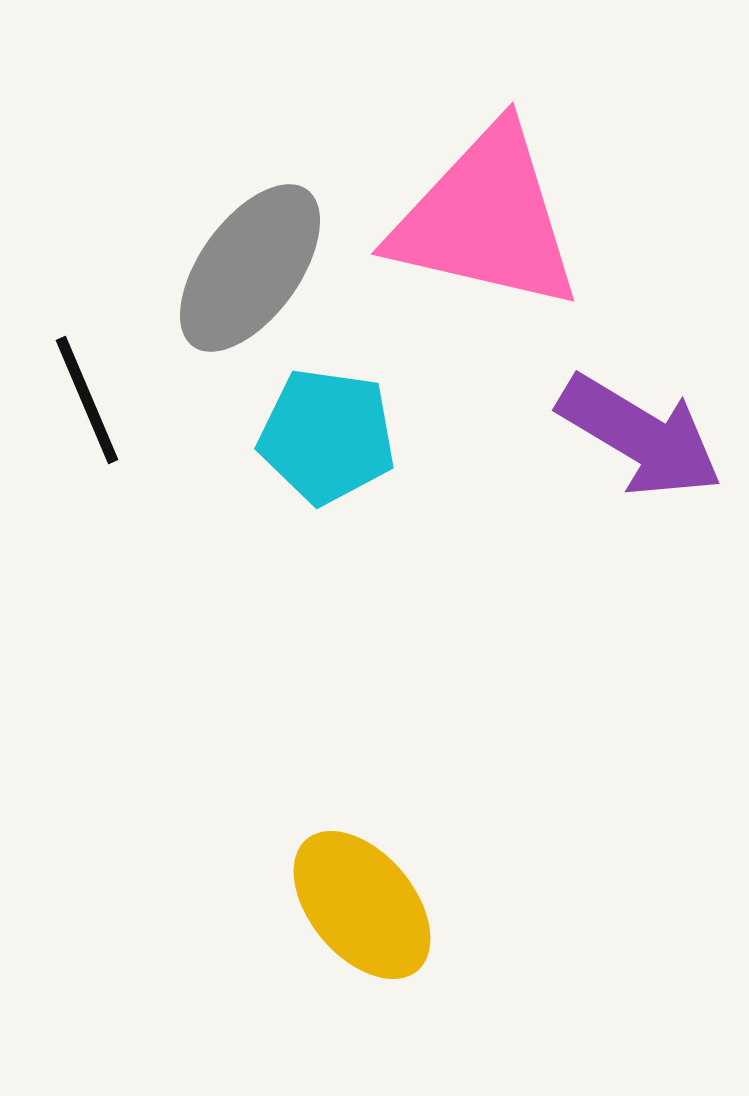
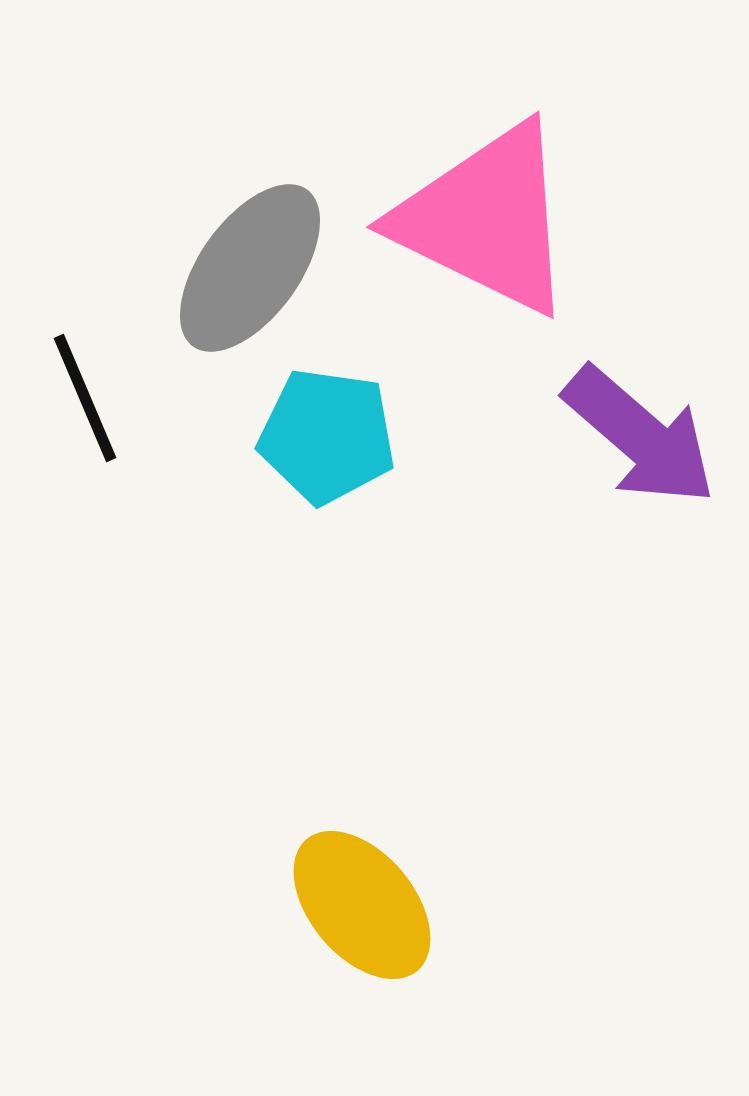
pink triangle: rotated 13 degrees clockwise
black line: moved 2 px left, 2 px up
purple arrow: rotated 10 degrees clockwise
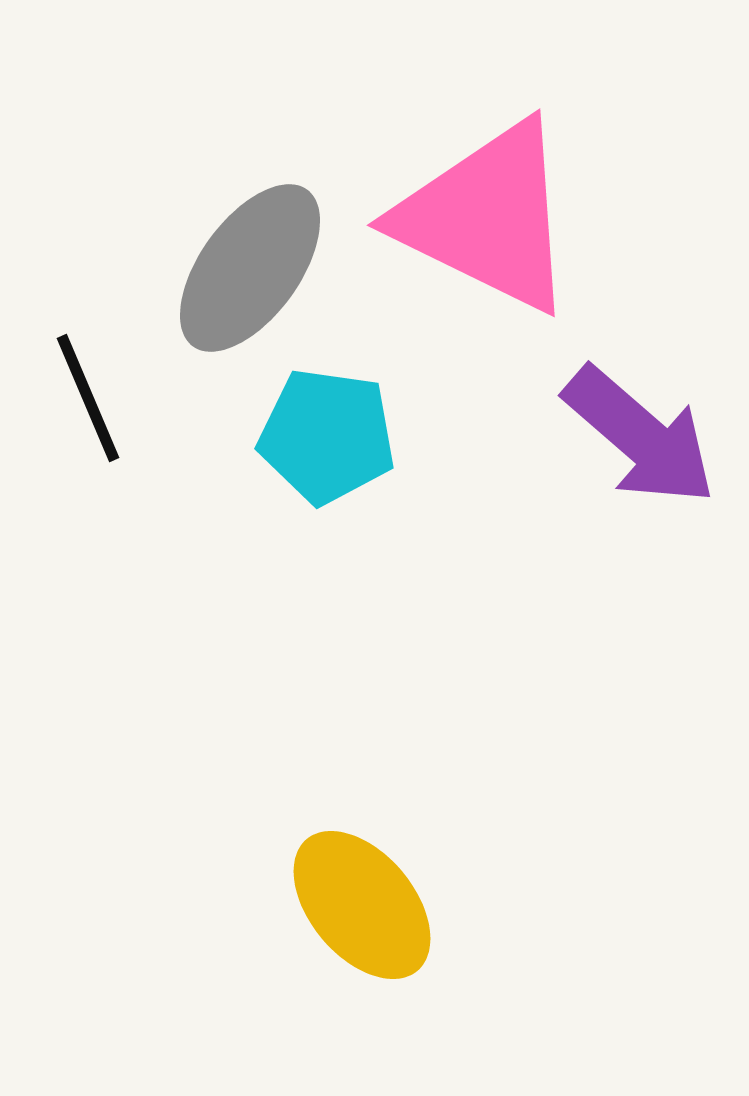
pink triangle: moved 1 px right, 2 px up
black line: moved 3 px right
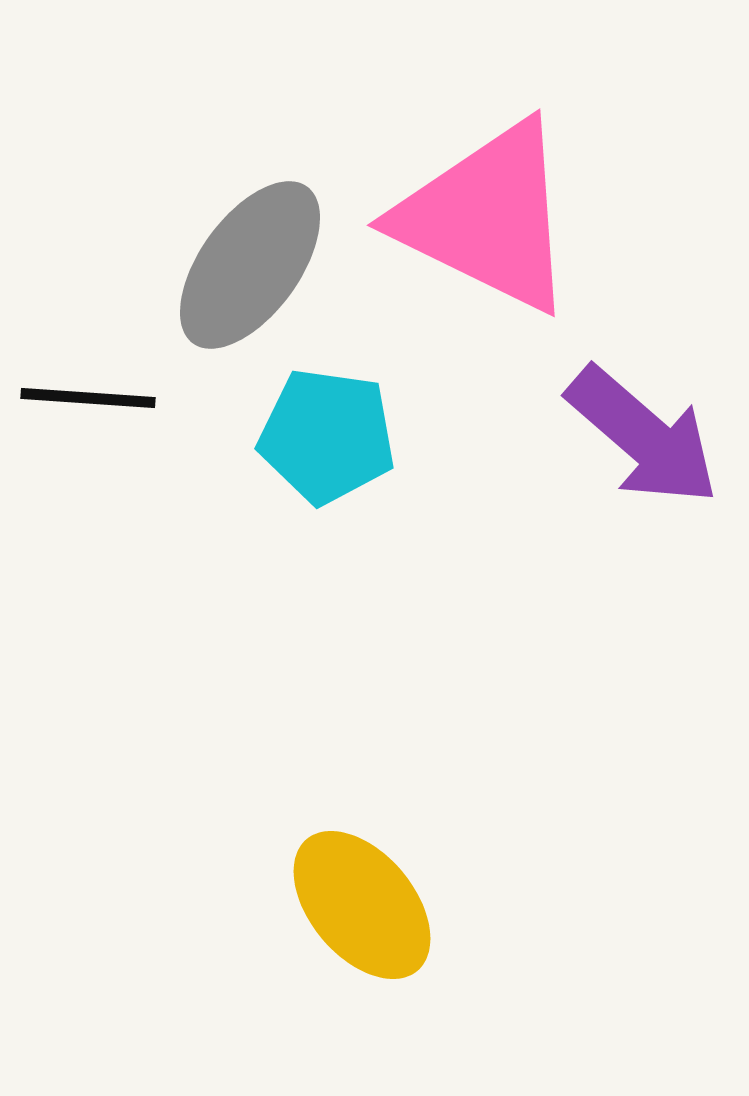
gray ellipse: moved 3 px up
black line: rotated 63 degrees counterclockwise
purple arrow: moved 3 px right
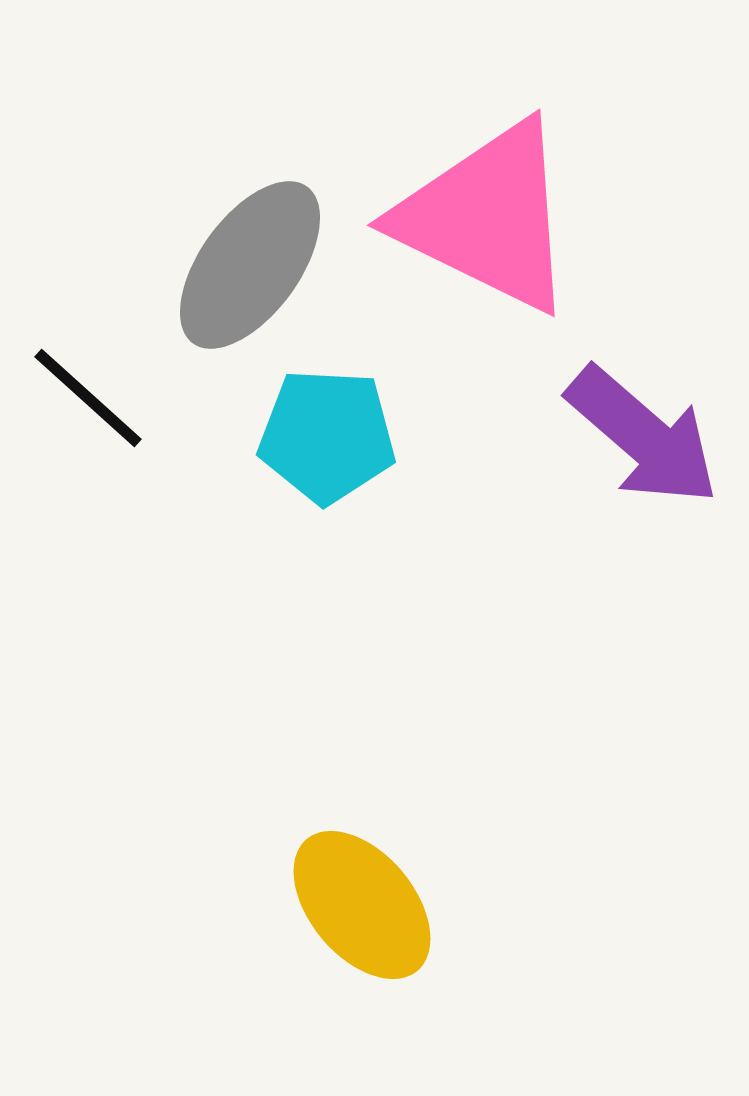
black line: rotated 38 degrees clockwise
cyan pentagon: rotated 5 degrees counterclockwise
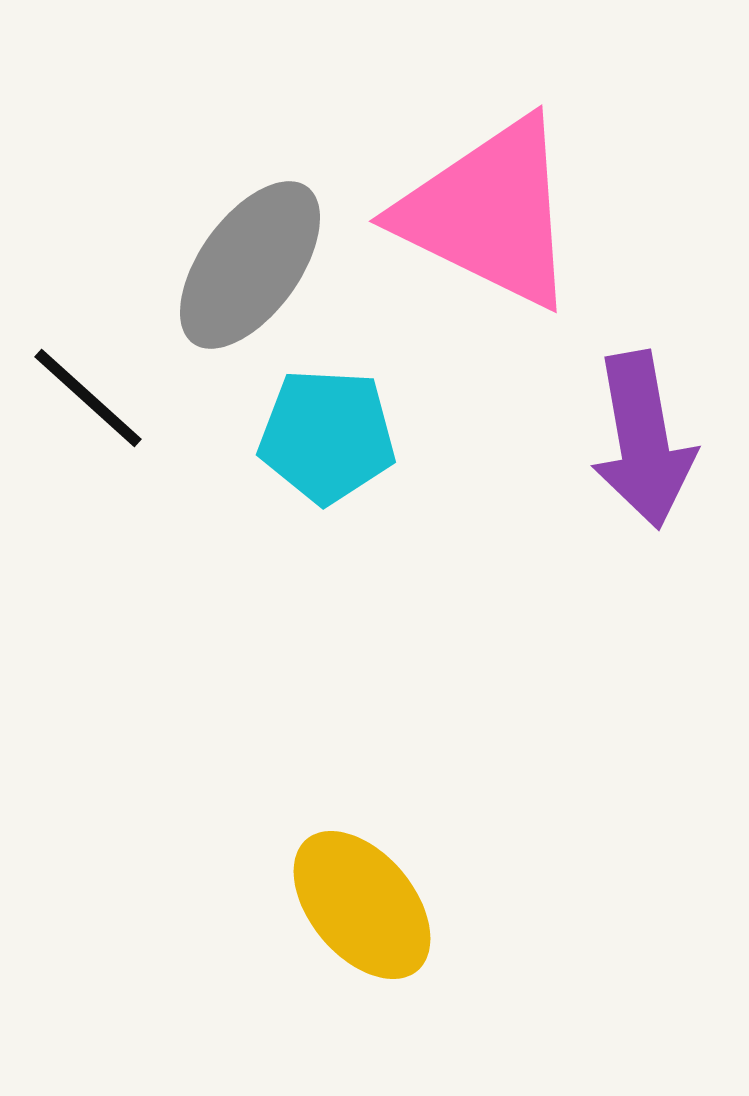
pink triangle: moved 2 px right, 4 px up
purple arrow: moved 4 px down; rotated 39 degrees clockwise
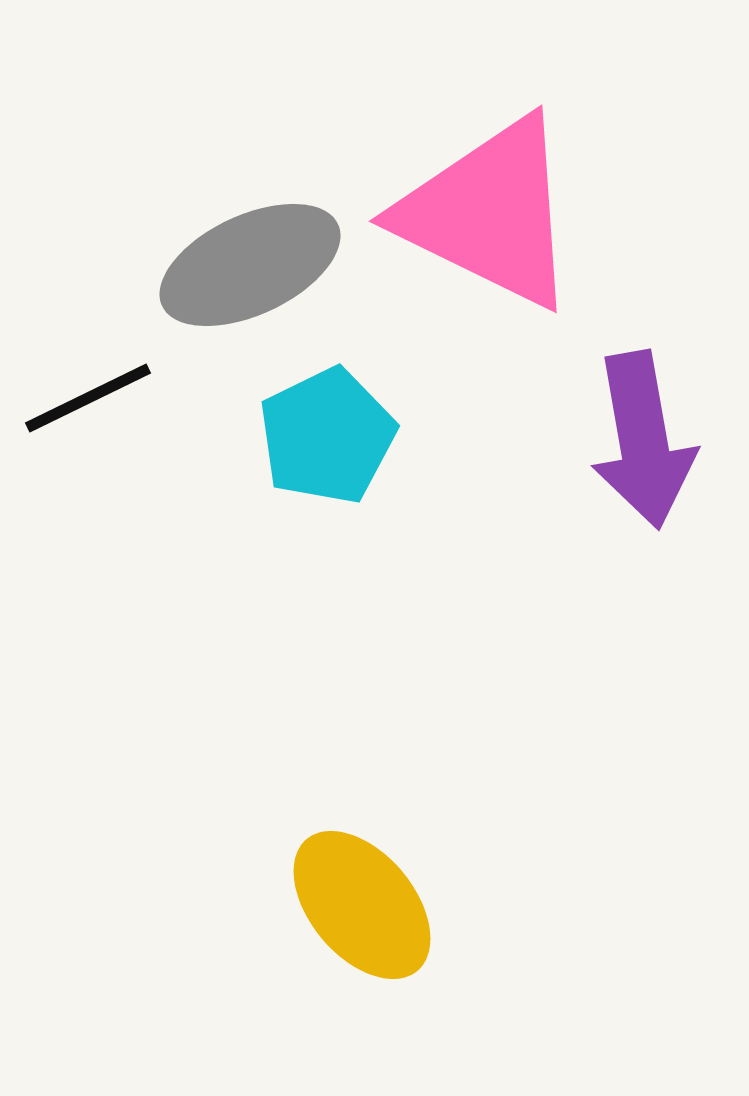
gray ellipse: rotated 29 degrees clockwise
black line: rotated 68 degrees counterclockwise
cyan pentagon: rotated 29 degrees counterclockwise
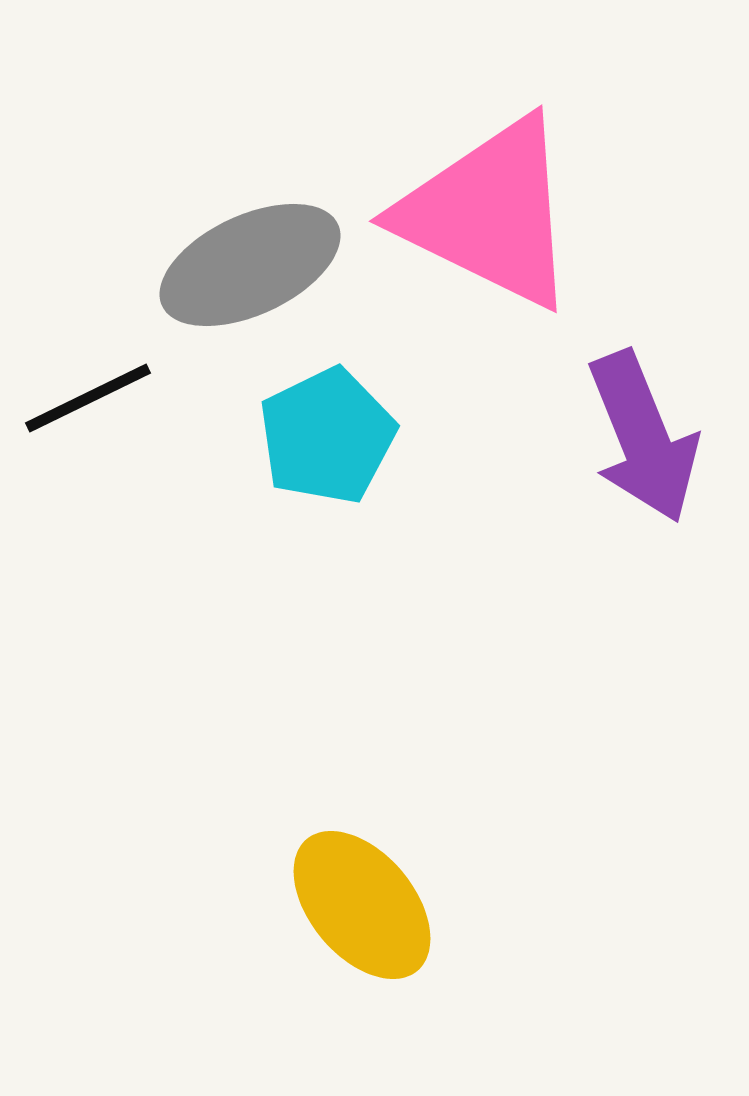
purple arrow: moved 3 px up; rotated 12 degrees counterclockwise
